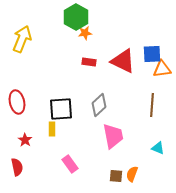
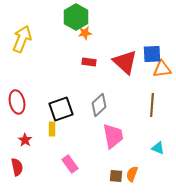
red triangle: moved 2 px right, 1 px down; rotated 16 degrees clockwise
black square: rotated 15 degrees counterclockwise
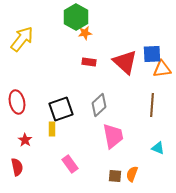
yellow arrow: rotated 16 degrees clockwise
brown square: moved 1 px left
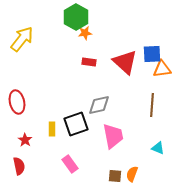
gray diamond: rotated 30 degrees clockwise
black square: moved 15 px right, 15 px down
red semicircle: moved 2 px right, 1 px up
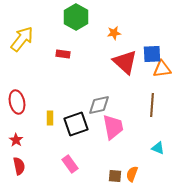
orange star: moved 29 px right
red rectangle: moved 26 px left, 8 px up
yellow rectangle: moved 2 px left, 11 px up
pink trapezoid: moved 9 px up
red star: moved 9 px left
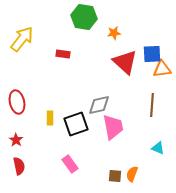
green hexagon: moved 8 px right; rotated 20 degrees counterclockwise
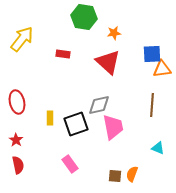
red triangle: moved 17 px left
red semicircle: moved 1 px left, 1 px up
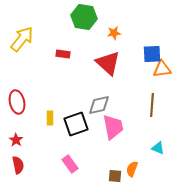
red triangle: moved 1 px down
orange semicircle: moved 5 px up
